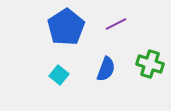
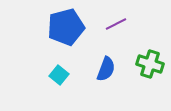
blue pentagon: rotated 18 degrees clockwise
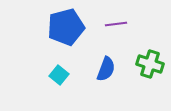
purple line: rotated 20 degrees clockwise
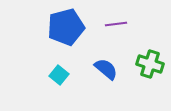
blue semicircle: rotated 70 degrees counterclockwise
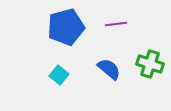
blue semicircle: moved 3 px right
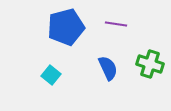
purple line: rotated 15 degrees clockwise
blue semicircle: moved 1 px left, 1 px up; rotated 25 degrees clockwise
cyan square: moved 8 px left
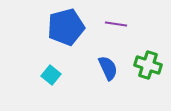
green cross: moved 2 px left, 1 px down
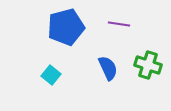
purple line: moved 3 px right
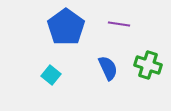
blue pentagon: rotated 21 degrees counterclockwise
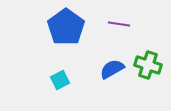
blue semicircle: moved 4 px right, 1 px down; rotated 95 degrees counterclockwise
cyan square: moved 9 px right, 5 px down; rotated 24 degrees clockwise
